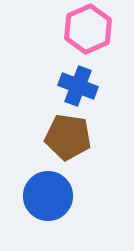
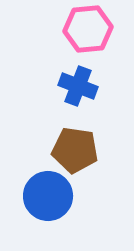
pink hexagon: rotated 18 degrees clockwise
brown pentagon: moved 7 px right, 13 px down
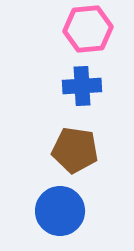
blue cross: moved 4 px right; rotated 24 degrees counterclockwise
blue circle: moved 12 px right, 15 px down
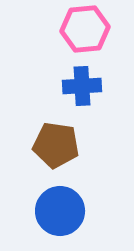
pink hexagon: moved 3 px left
brown pentagon: moved 19 px left, 5 px up
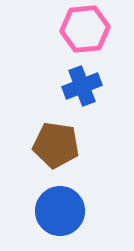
blue cross: rotated 18 degrees counterclockwise
